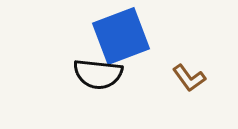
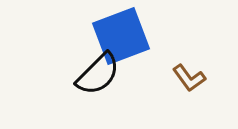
black semicircle: rotated 51 degrees counterclockwise
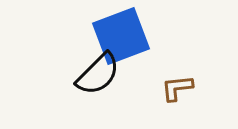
brown L-shape: moved 12 px left, 10 px down; rotated 120 degrees clockwise
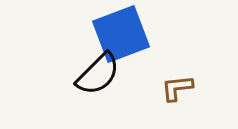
blue square: moved 2 px up
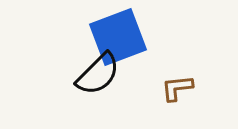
blue square: moved 3 px left, 3 px down
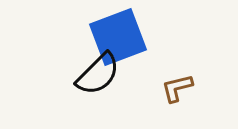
brown L-shape: rotated 8 degrees counterclockwise
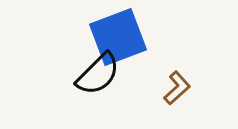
brown L-shape: rotated 152 degrees clockwise
